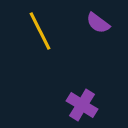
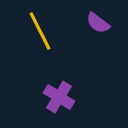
purple cross: moved 23 px left, 8 px up
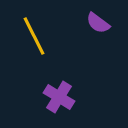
yellow line: moved 6 px left, 5 px down
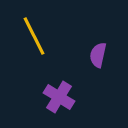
purple semicircle: moved 32 px down; rotated 65 degrees clockwise
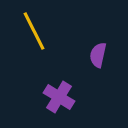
yellow line: moved 5 px up
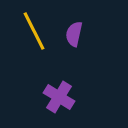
purple semicircle: moved 24 px left, 21 px up
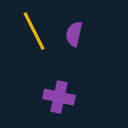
purple cross: rotated 20 degrees counterclockwise
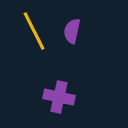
purple semicircle: moved 2 px left, 3 px up
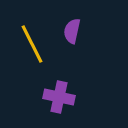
yellow line: moved 2 px left, 13 px down
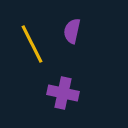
purple cross: moved 4 px right, 4 px up
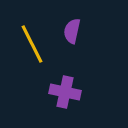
purple cross: moved 2 px right, 1 px up
